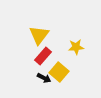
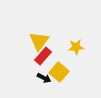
yellow triangle: moved 6 px down
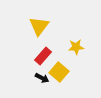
yellow triangle: moved 15 px up
black arrow: moved 2 px left
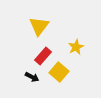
yellow star: rotated 21 degrees counterclockwise
black arrow: moved 10 px left, 1 px up
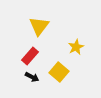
red rectangle: moved 13 px left
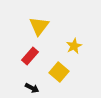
yellow star: moved 2 px left, 1 px up
black arrow: moved 11 px down
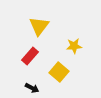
yellow star: rotated 21 degrees clockwise
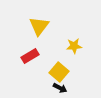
red rectangle: rotated 18 degrees clockwise
black arrow: moved 28 px right
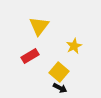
yellow star: rotated 21 degrees counterclockwise
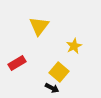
red rectangle: moved 13 px left, 7 px down
black arrow: moved 8 px left
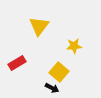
yellow star: rotated 21 degrees clockwise
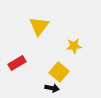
black arrow: rotated 16 degrees counterclockwise
